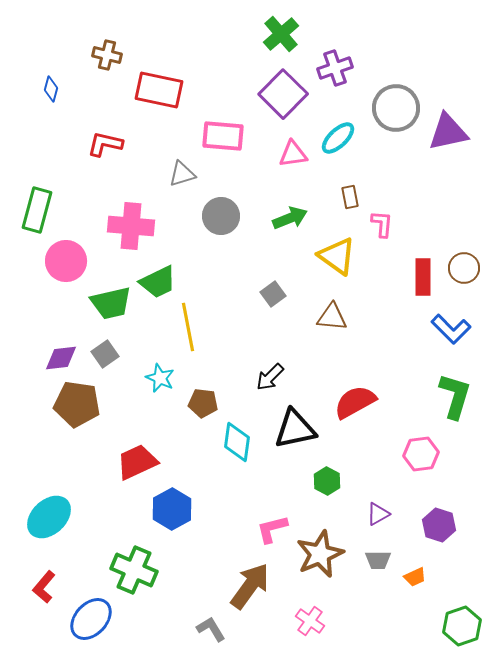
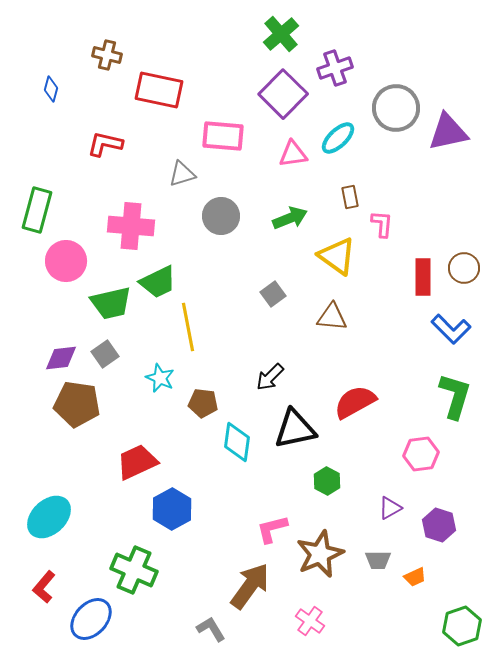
purple triangle at (378, 514): moved 12 px right, 6 px up
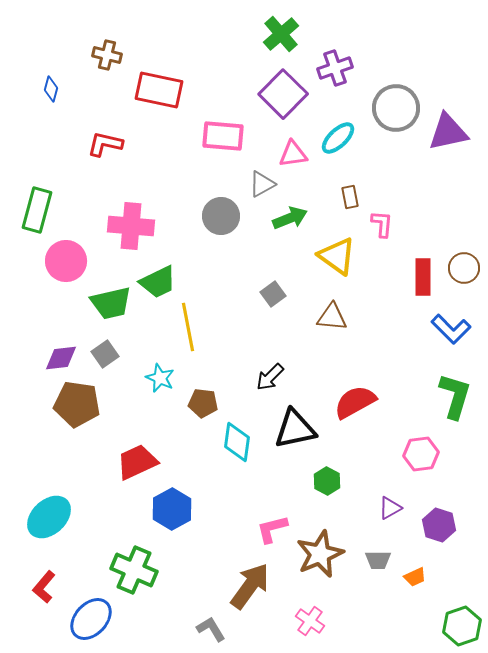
gray triangle at (182, 174): moved 80 px right, 10 px down; rotated 12 degrees counterclockwise
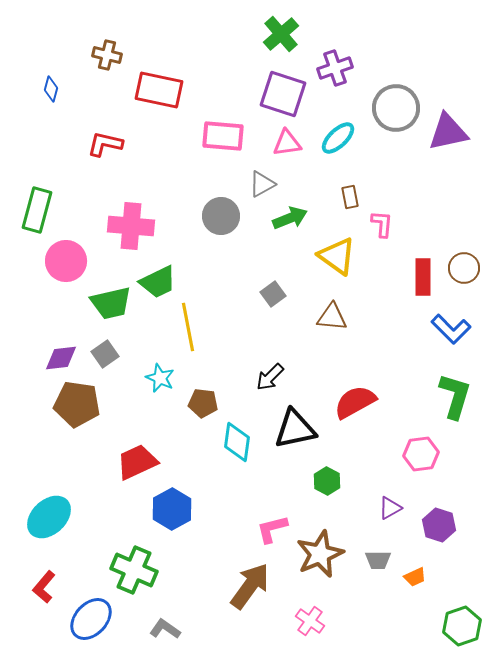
purple square at (283, 94): rotated 27 degrees counterclockwise
pink triangle at (293, 154): moved 6 px left, 11 px up
gray L-shape at (211, 629): moved 46 px left; rotated 24 degrees counterclockwise
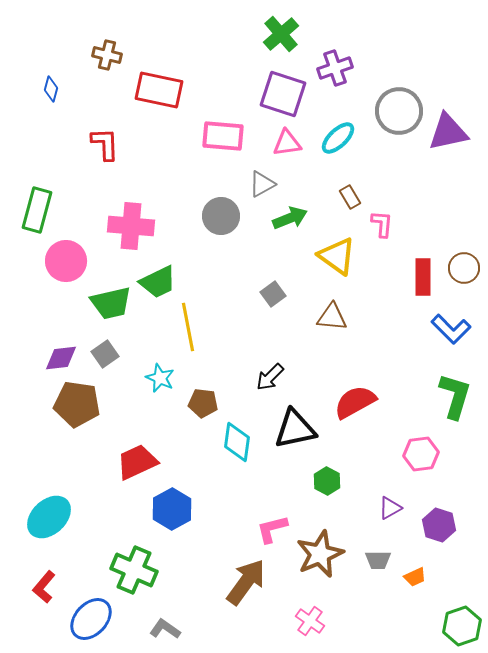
gray circle at (396, 108): moved 3 px right, 3 px down
red L-shape at (105, 144): rotated 75 degrees clockwise
brown rectangle at (350, 197): rotated 20 degrees counterclockwise
brown arrow at (250, 586): moved 4 px left, 4 px up
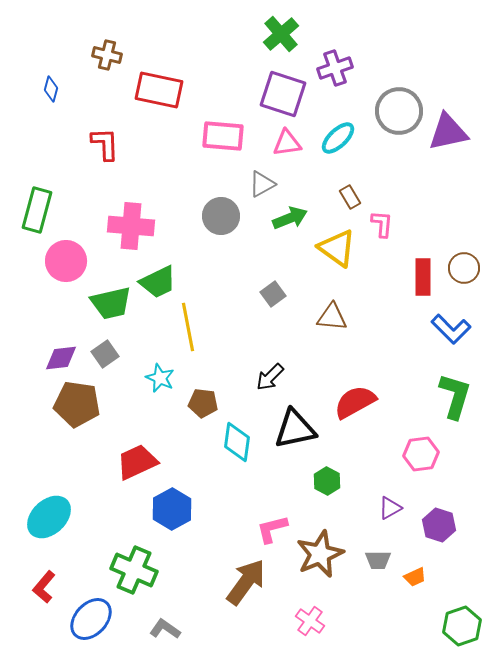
yellow triangle at (337, 256): moved 8 px up
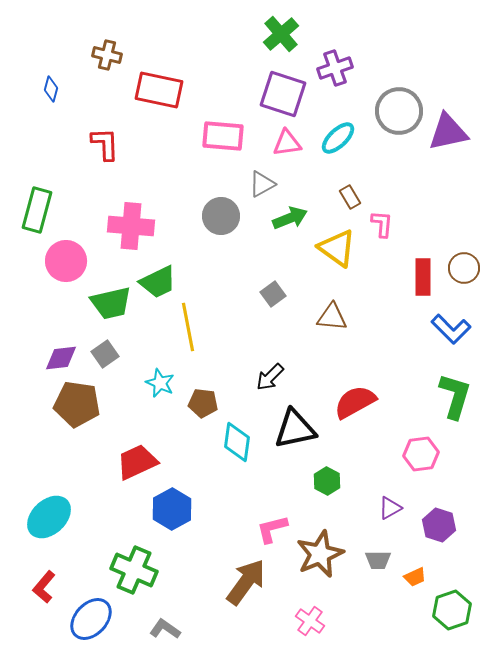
cyan star at (160, 378): moved 5 px down
green hexagon at (462, 626): moved 10 px left, 16 px up
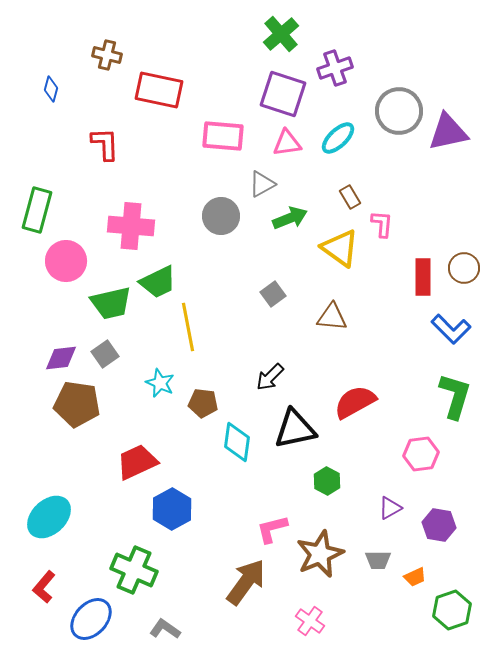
yellow triangle at (337, 248): moved 3 px right
purple hexagon at (439, 525): rotated 8 degrees counterclockwise
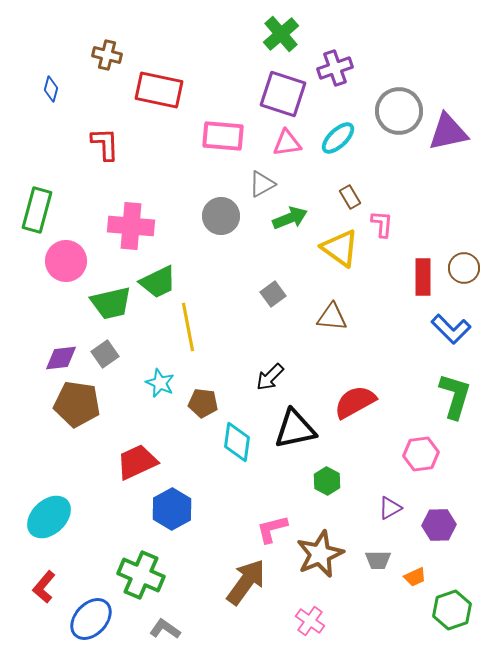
purple hexagon at (439, 525): rotated 12 degrees counterclockwise
green cross at (134, 570): moved 7 px right, 5 px down
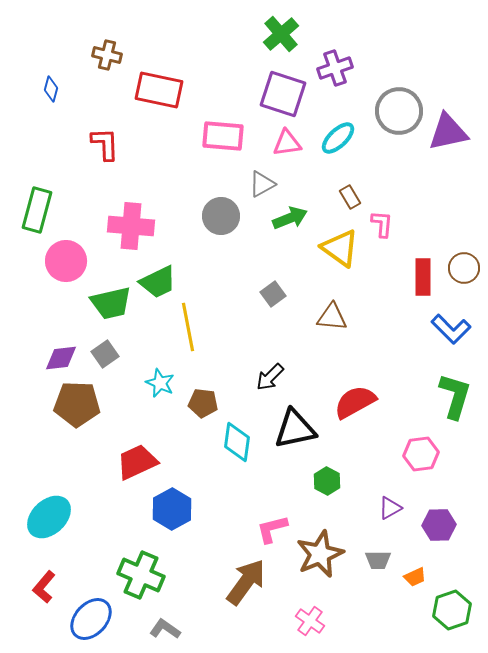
brown pentagon at (77, 404): rotated 6 degrees counterclockwise
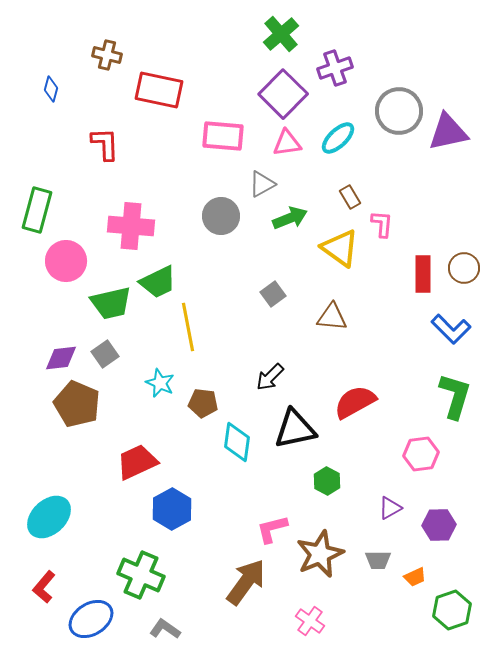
purple square at (283, 94): rotated 27 degrees clockwise
red rectangle at (423, 277): moved 3 px up
brown pentagon at (77, 404): rotated 21 degrees clockwise
blue ellipse at (91, 619): rotated 15 degrees clockwise
